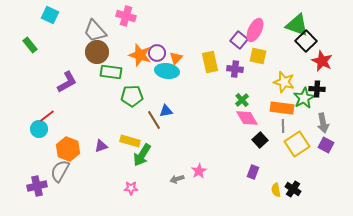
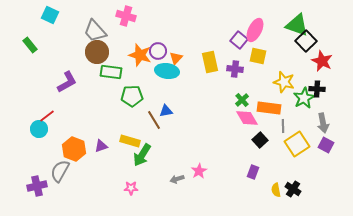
purple circle at (157, 53): moved 1 px right, 2 px up
orange rectangle at (282, 108): moved 13 px left
orange hexagon at (68, 149): moved 6 px right
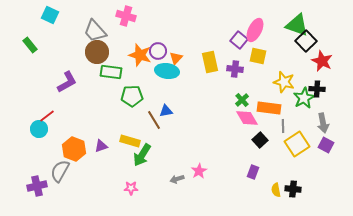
black cross at (293, 189): rotated 28 degrees counterclockwise
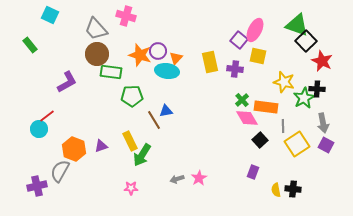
gray trapezoid at (95, 31): moved 1 px right, 2 px up
brown circle at (97, 52): moved 2 px down
orange rectangle at (269, 108): moved 3 px left, 1 px up
yellow rectangle at (130, 141): rotated 48 degrees clockwise
pink star at (199, 171): moved 7 px down
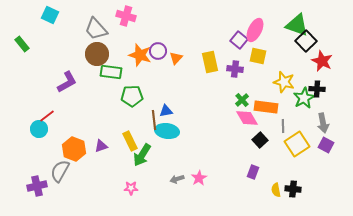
green rectangle at (30, 45): moved 8 px left, 1 px up
cyan ellipse at (167, 71): moved 60 px down
brown line at (154, 120): rotated 24 degrees clockwise
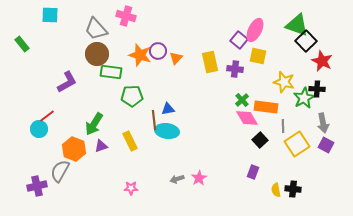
cyan square at (50, 15): rotated 24 degrees counterclockwise
blue triangle at (166, 111): moved 2 px right, 2 px up
green arrow at (142, 155): moved 48 px left, 31 px up
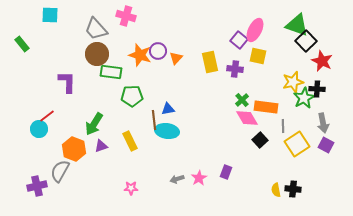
purple L-shape at (67, 82): rotated 60 degrees counterclockwise
yellow star at (284, 82): moved 9 px right; rotated 30 degrees counterclockwise
purple rectangle at (253, 172): moved 27 px left
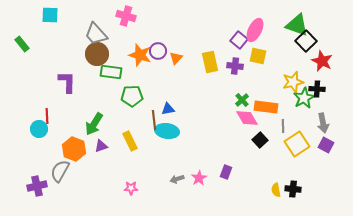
gray trapezoid at (96, 29): moved 5 px down
purple cross at (235, 69): moved 3 px up
red line at (47, 116): rotated 56 degrees counterclockwise
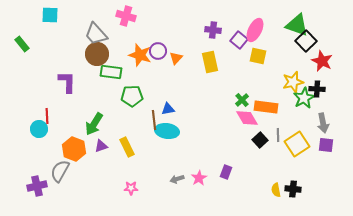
purple cross at (235, 66): moved 22 px left, 36 px up
gray line at (283, 126): moved 5 px left, 9 px down
yellow rectangle at (130, 141): moved 3 px left, 6 px down
purple square at (326, 145): rotated 21 degrees counterclockwise
